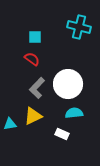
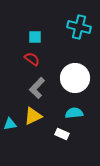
white circle: moved 7 px right, 6 px up
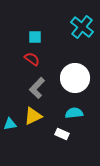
cyan cross: moved 3 px right; rotated 25 degrees clockwise
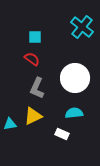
gray L-shape: rotated 20 degrees counterclockwise
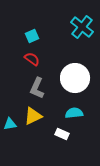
cyan square: moved 3 px left, 1 px up; rotated 24 degrees counterclockwise
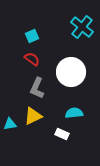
white circle: moved 4 px left, 6 px up
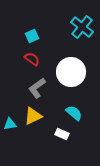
gray L-shape: rotated 30 degrees clockwise
cyan semicircle: rotated 48 degrees clockwise
